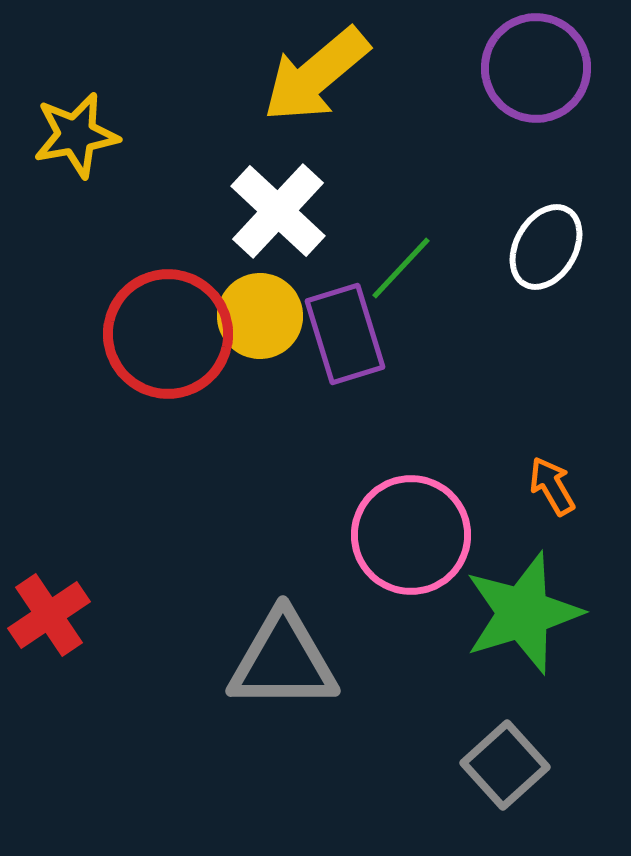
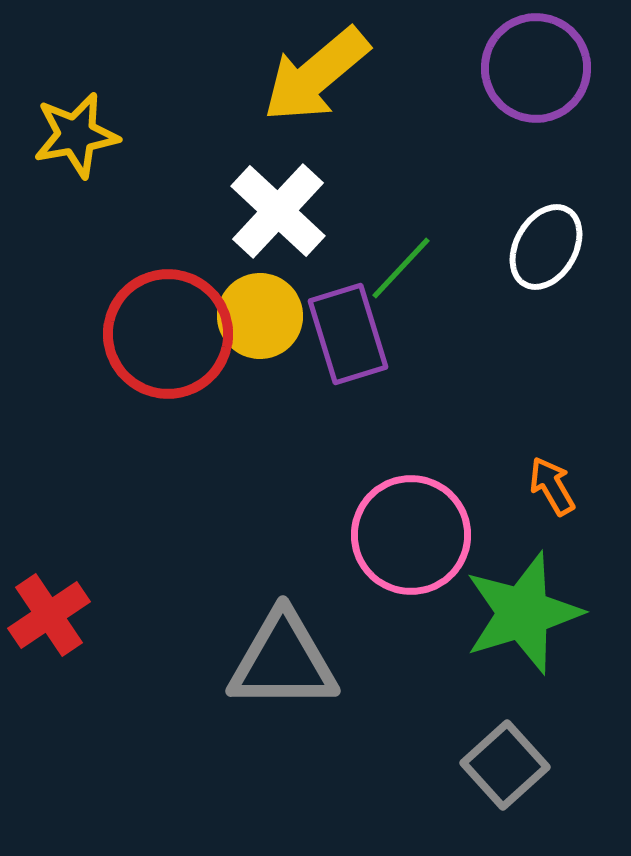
purple rectangle: moved 3 px right
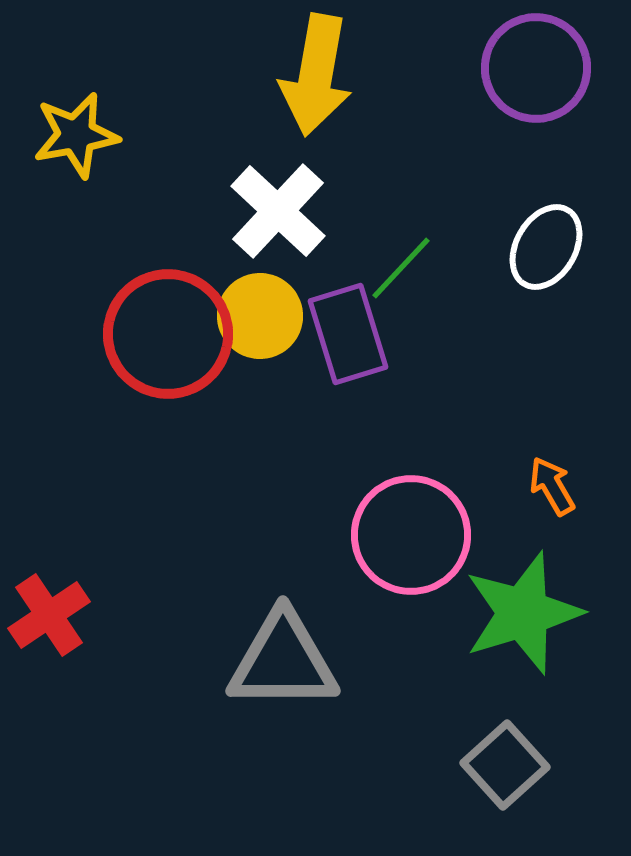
yellow arrow: rotated 40 degrees counterclockwise
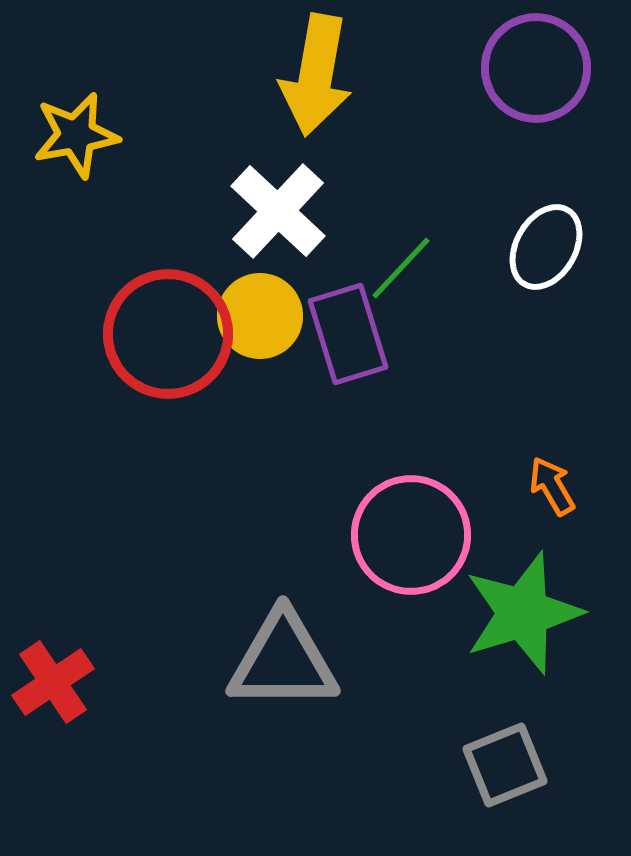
red cross: moved 4 px right, 67 px down
gray square: rotated 20 degrees clockwise
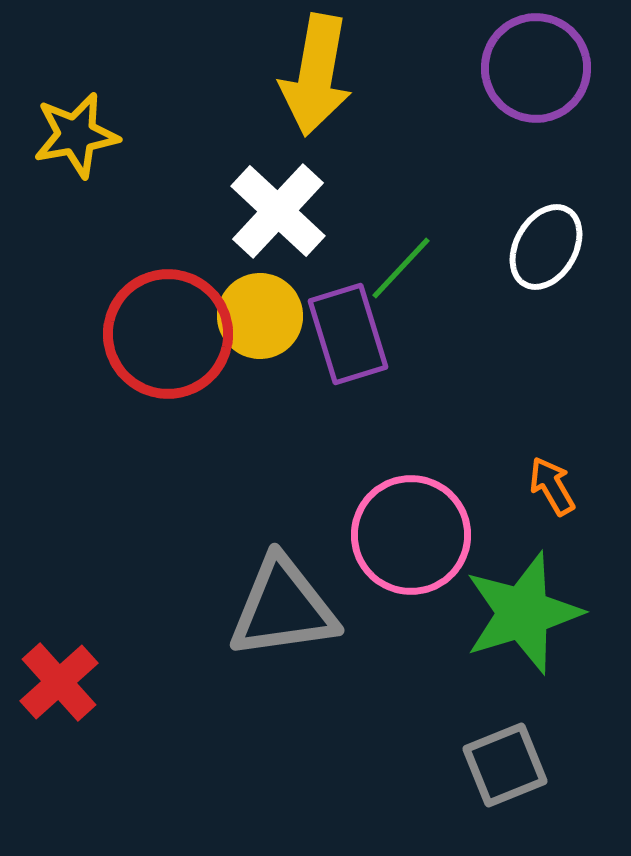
gray triangle: moved 53 px up; rotated 8 degrees counterclockwise
red cross: moved 6 px right; rotated 8 degrees counterclockwise
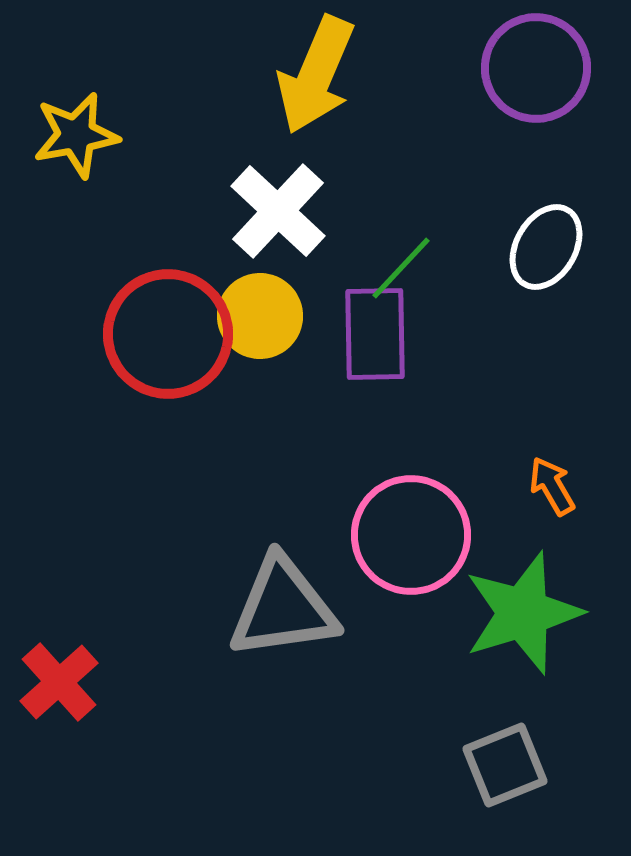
yellow arrow: rotated 13 degrees clockwise
purple rectangle: moved 27 px right; rotated 16 degrees clockwise
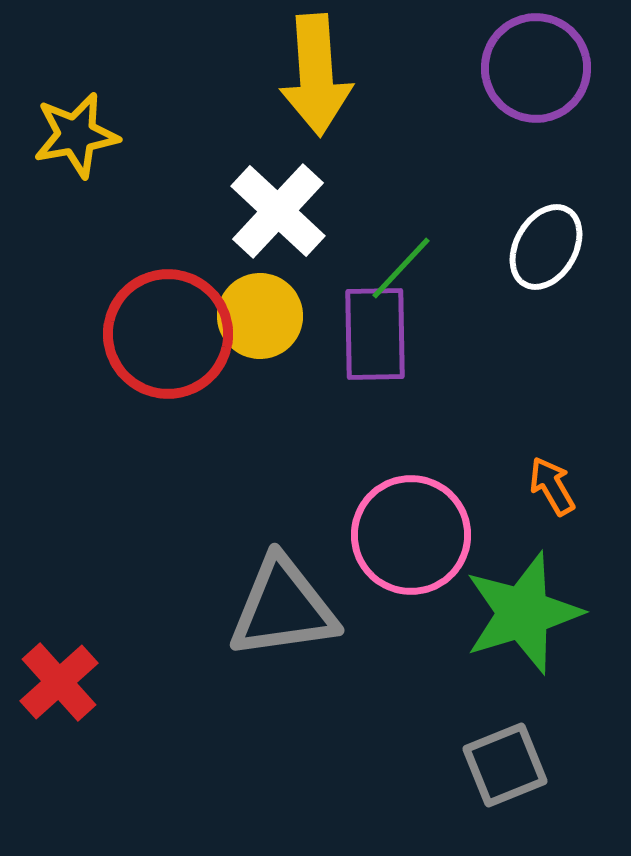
yellow arrow: rotated 27 degrees counterclockwise
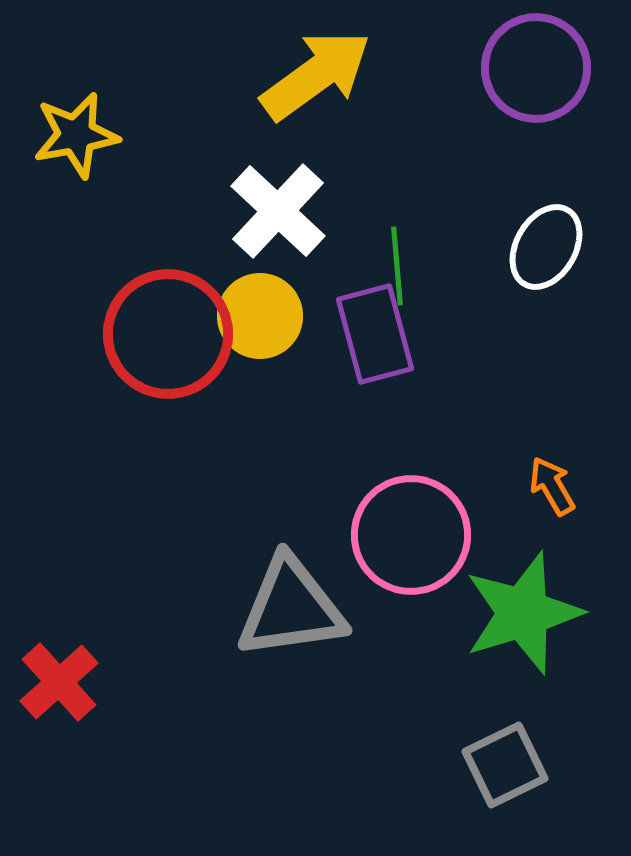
yellow arrow: rotated 122 degrees counterclockwise
green line: moved 4 px left, 2 px up; rotated 48 degrees counterclockwise
purple rectangle: rotated 14 degrees counterclockwise
gray triangle: moved 8 px right
gray square: rotated 4 degrees counterclockwise
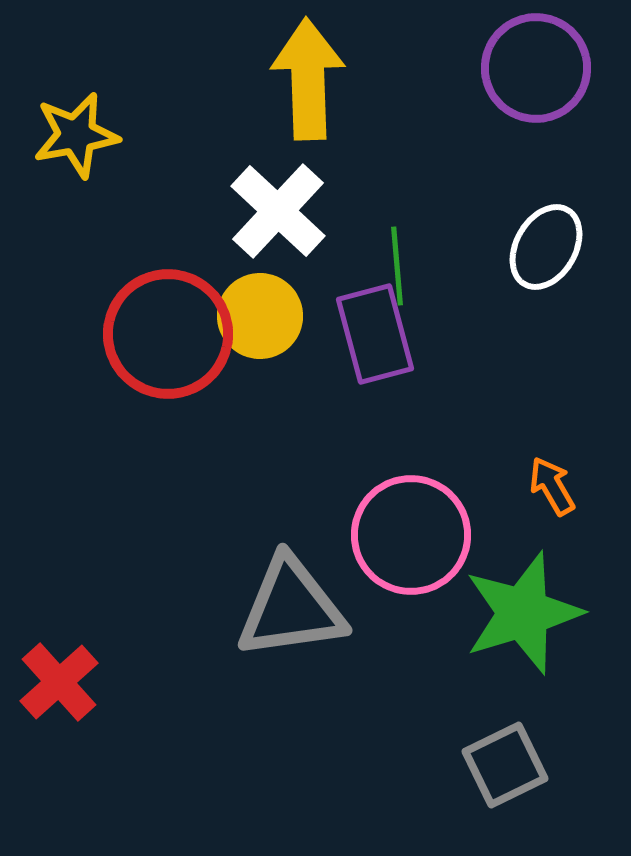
yellow arrow: moved 8 px left, 4 px down; rotated 56 degrees counterclockwise
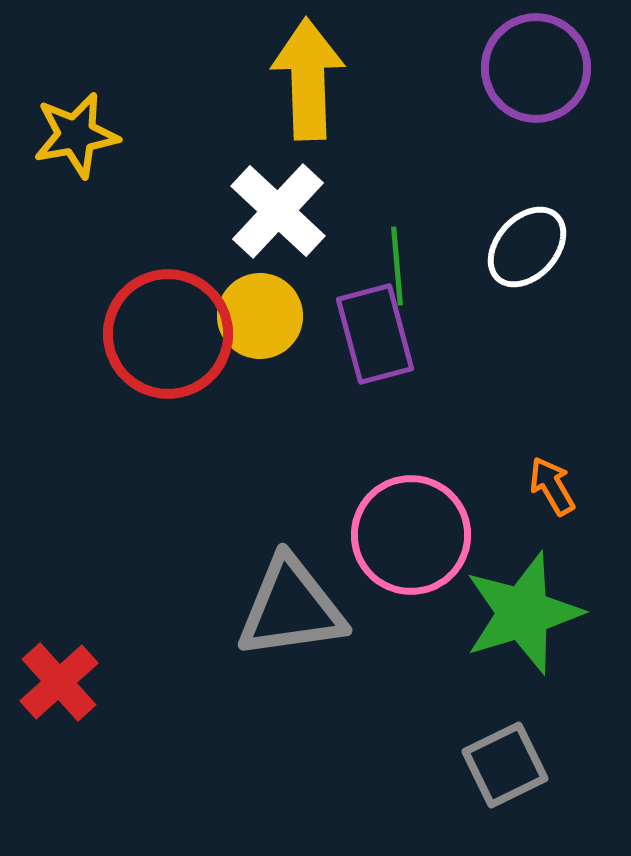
white ellipse: moved 19 px left; rotated 12 degrees clockwise
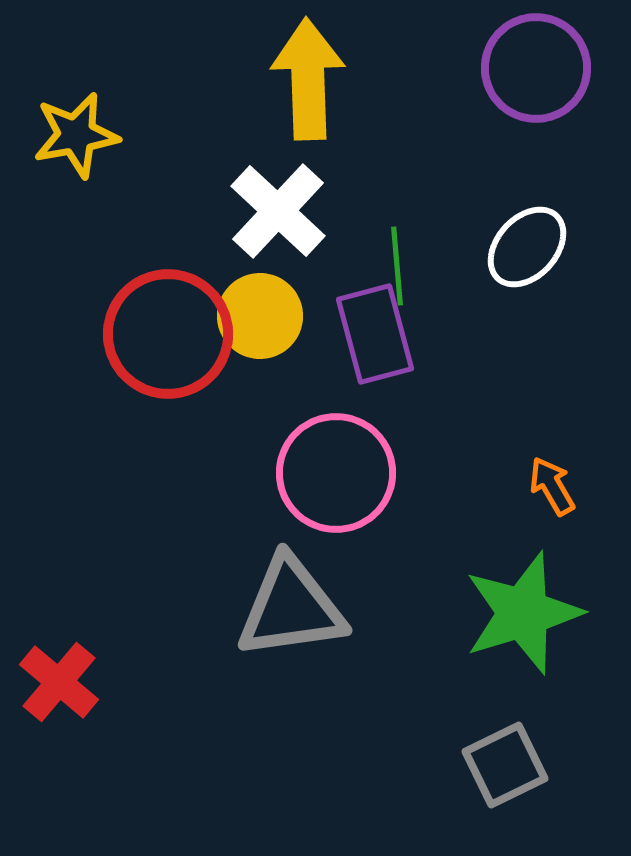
pink circle: moved 75 px left, 62 px up
red cross: rotated 8 degrees counterclockwise
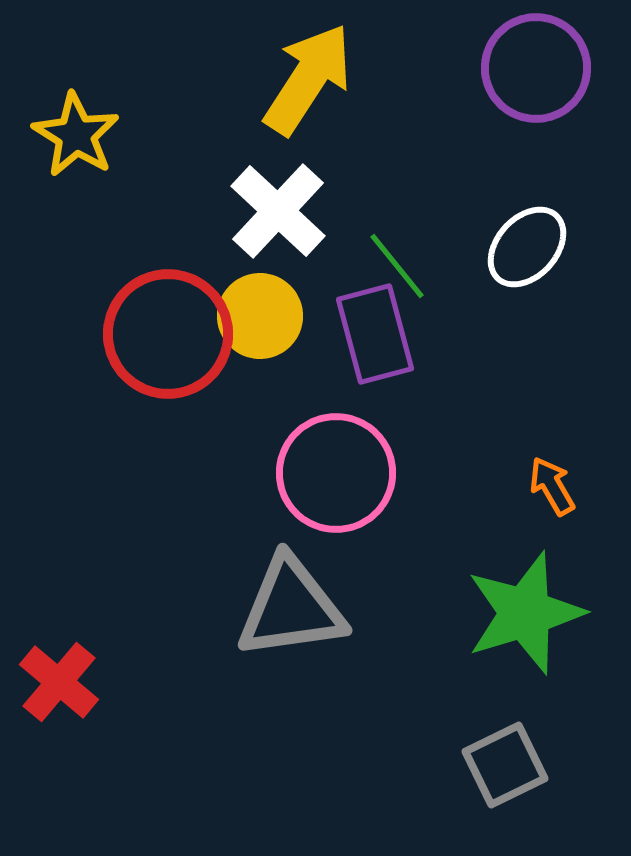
yellow arrow: rotated 35 degrees clockwise
yellow star: rotated 30 degrees counterclockwise
green line: rotated 34 degrees counterclockwise
green star: moved 2 px right
